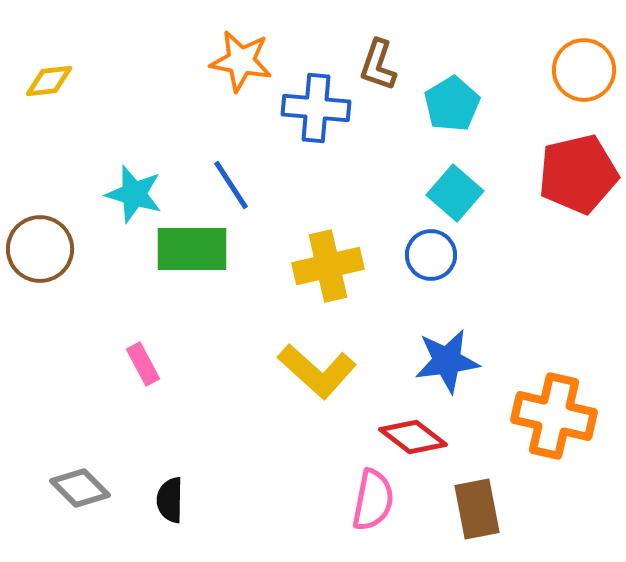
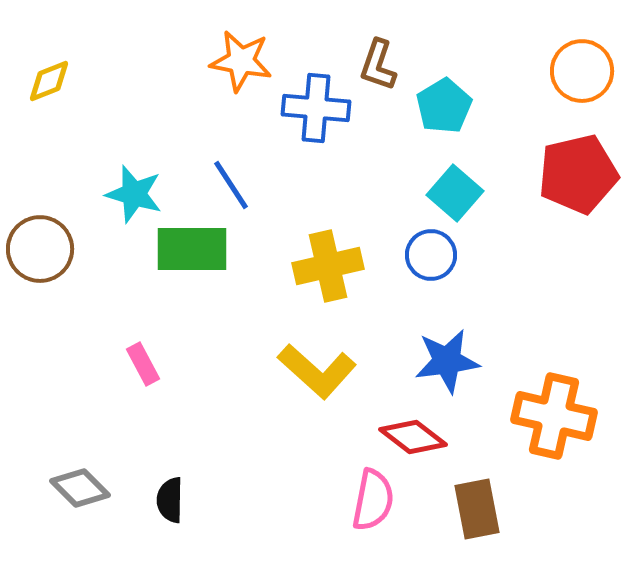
orange circle: moved 2 px left, 1 px down
yellow diamond: rotated 15 degrees counterclockwise
cyan pentagon: moved 8 px left, 2 px down
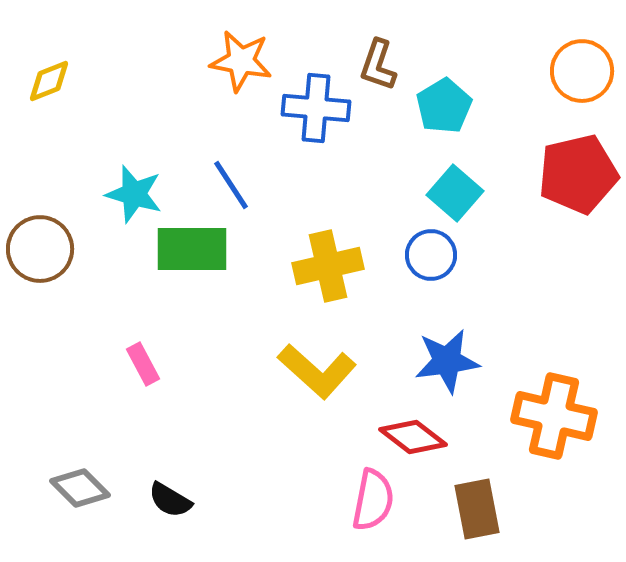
black semicircle: rotated 60 degrees counterclockwise
